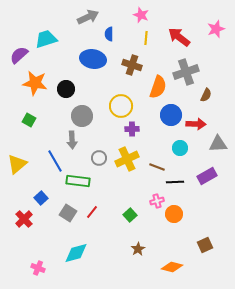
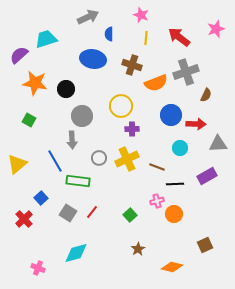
orange semicircle at (158, 87): moved 2 px left, 4 px up; rotated 50 degrees clockwise
black line at (175, 182): moved 2 px down
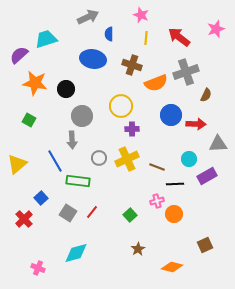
cyan circle at (180, 148): moved 9 px right, 11 px down
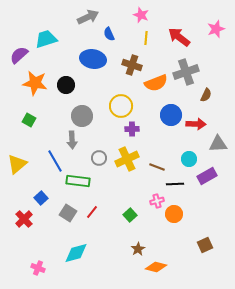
blue semicircle at (109, 34): rotated 24 degrees counterclockwise
black circle at (66, 89): moved 4 px up
orange diamond at (172, 267): moved 16 px left
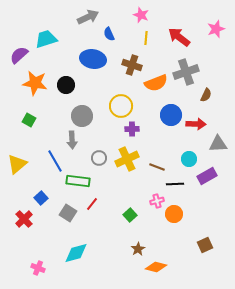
red line at (92, 212): moved 8 px up
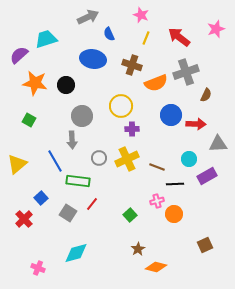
yellow line at (146, 38): rotated 16 degrees clockwise
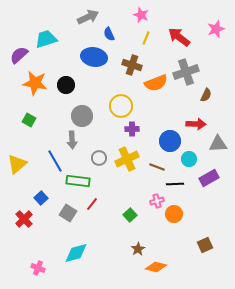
blue ellipse at (93, 59): moved 1 px right, 2 px up
blue circle at (171, 115): moved 1 px left, 26 px down
purple rectangle at (207, 176): moved 2 px right, 2 px down
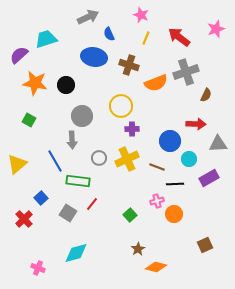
brown cross at (132, 65): moved 3 px left
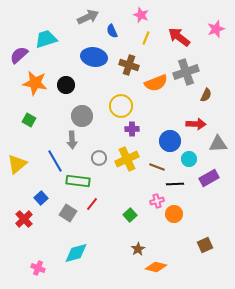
blue semicircle at (109, 34): moved 3 px right, 3 px up
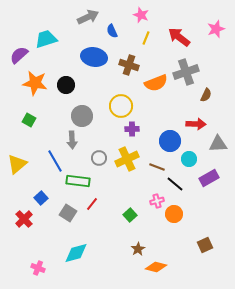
black line at (175, 184): rotated 42 degrees clockwise
